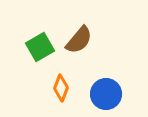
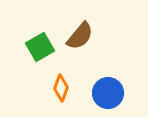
brown semicircle: moved 1 px right, 4 px up
blue circle: moved 2 px right, 1 px up
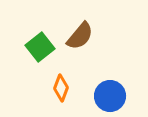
green square: rotated 8 degrees counterclockwise
blue circle: moved 2 px right, 3 px down
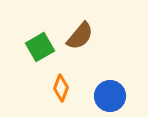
green square: rotated 8 degrees clockwise
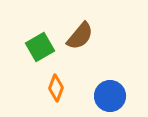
orange diamond: moved 5 px left
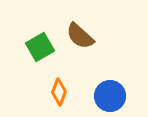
brown semicircle: rotated 92 degrees clockwise
orange diamond: moved 3 px right, 4 px down
